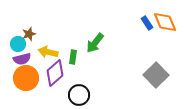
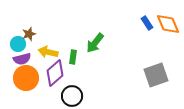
orange diamond: moved 3 px right, 2 px down
gray square: rotated 25 degrees clockwise
black circle: moved 7 px left, 1 px down
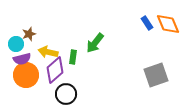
cyan circle: moved 2 px left
purple diamond: moved 3 px up
orange circle: moved 3 px up
black circle: moved 6 px left, 2 px up
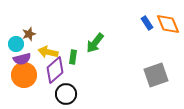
orange circle: moved 2 px left
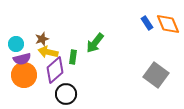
brown star: moved 13 px right, 5 px down
gray square: rotated 35 degrees counterclockwise
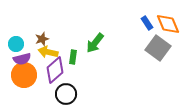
gray square: moved 2 px right, 27 px up
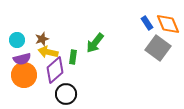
cyan circle: moved 1 px right, 4 px up
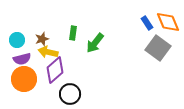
orange diamond: moved 2 px up
green rectangle: moved 24 px up
orange circle: moved 4 px down
black circle: moved 4 px right
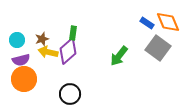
blue rectangle: rotated 24 degrees counterclockwise
green arrow: moved 24 px right, 13 px down
purple semicircle: moved 1 px left, 1 px down
purple diamond: moved 13 px right, 19 px up
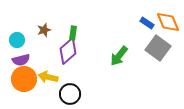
brown star: moved 2 px right, 9 px up
yellow arrow: moved 25 px down
